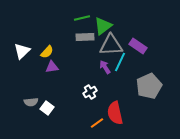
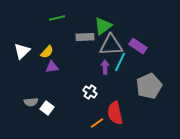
green line: moved 25 px left
purple arrow: rotated 32 degrees clockwise
white cross: rotated 24 degrees counterclockwise
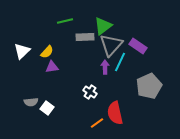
green line: moved 8 px right, 3 px down
gray triangle: rotated 45 degrees counterclockwise
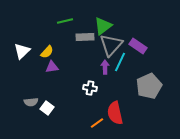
white cross: moved 4 px up; rotated 24 degrees counterclockwise
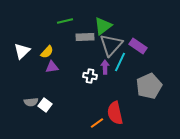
white cross: moved 12 px up
white square: moved 2 px left, 3 px up
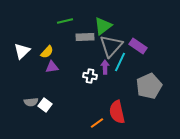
gray triangle: moved 1 px down
red semicircle: moved 2 px right, 1 px up
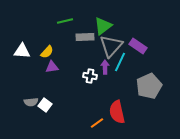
white triangle: rotated 48 degrees clockwise
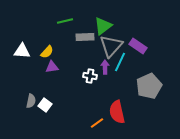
gray semicircle: moved 1 px up; rotated 72 degrees counterclockwise
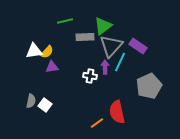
white triangle: moved 12 px right; rotated 12 degrees counterclockwise
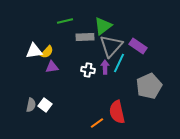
cyan line: moved 1 px left, 1 px down
white cross: moved 2 px left, 6 px up
gray semicircle: moved 4 px down
